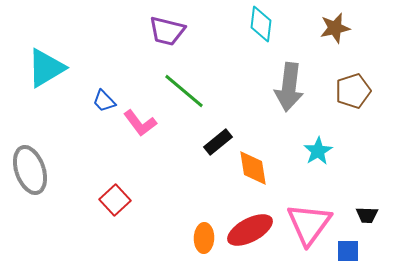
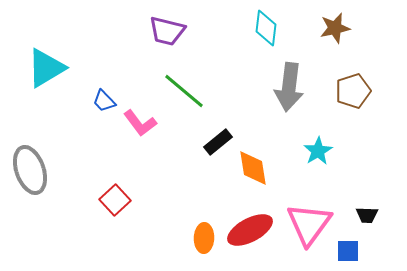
cyan diamond: moved 5 px right, 4 px down
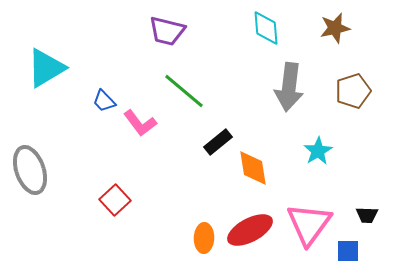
cyan diamond: rotated 12 degrees counterclockwise
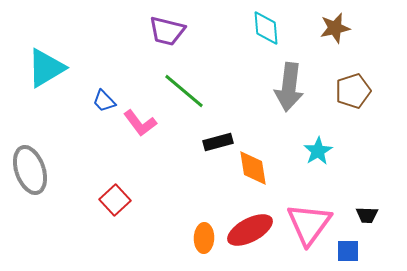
black rectangle: rotated 24 degrees clockwise
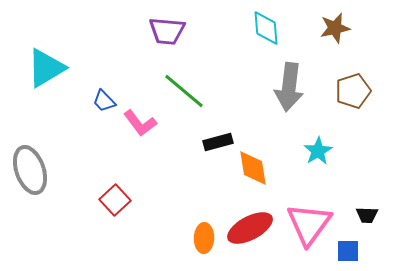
purple trapezoid: rotated 9 degrees counterclockwise
red ellipse: moved 2 px up
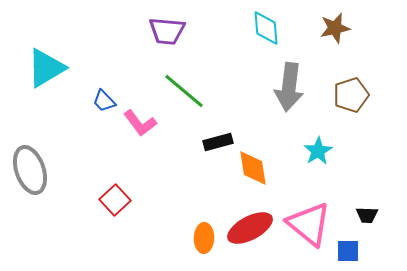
brown pentagon: moved 2 px left, 4 px down
pink triangle: rotated 27 degrees counterclockwise
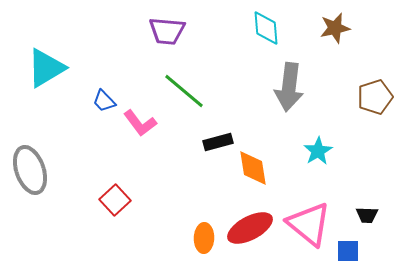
brown pentagon: moved 24 px right, 2 px down
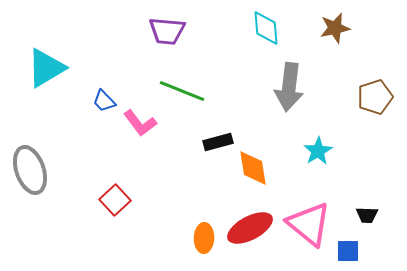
green line: moved 2 px left; rotated 18 degrees counterclockwise
